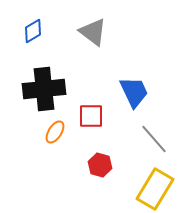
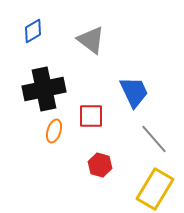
gray triangle: moved 2 px left, 8 px down
black cross: rotated 6 degrees counterclockwise
orange ellipse: moved 1 px left, 1 px up; rotated 15 degrees counterclockwise
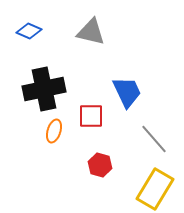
blue diamond: moved 4 px left; rotated 55 degrees clockwise
gray triangle: moved 8 px up; rotated 24 degrees counterclockwise
blue trapezoid: moved 7 px left
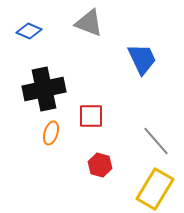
gray triangle: moved 2 px left, 9 px up; rotated 8 degrees clockwise
blue trapezoid: moved 15 px right, 33 px up
orange ellipse: moved 3 px left, 2 px down
gray line: moved 2 px right, 2 px down
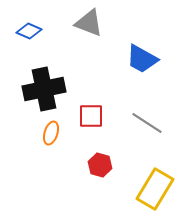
blue trapezoid: rotated 144 degrees clockwise
gray line: moved 9 px left, 18 px up; rotated 16 degrees counterclockwise
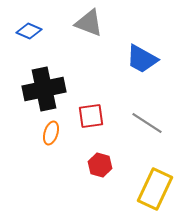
red square: rotated 8 degrees counterclockwise
yellow rectangle: rotated 6 degrees counterclockwise
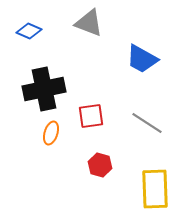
yellow rectangle: rotated 27 degrees counterclockwise
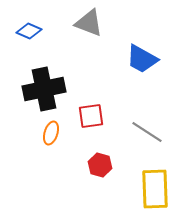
gray line: moved 9 px down
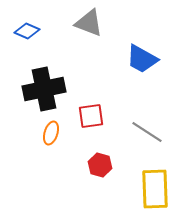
blue diamond: moved 2 px left
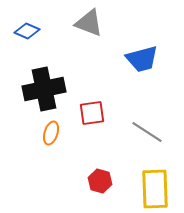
blue trapezoid: rotated 44 degrees counterclockwise
red square: moved 1 px right, 3 px up
red hexagon: moved 16 px down
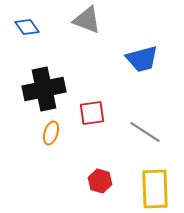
gray triangle: moved 2 px left, 3 px up
blue diamond: moved 4 px up; rotated 30 degrees clockwise
gray line: moved 2 px left
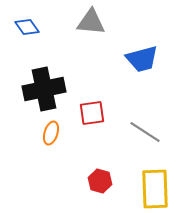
gray triangle: moved 4 px right, 2 px down; rotated 16 degrees counterclockwise
